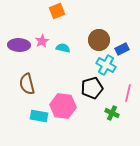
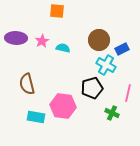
orange square: rotated 28 degrees clockwise
purple ellipse: moved 3 px left, 7 px up
cyan rectangle: moved 3 px left, 1 px down
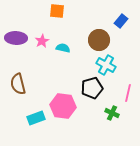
blue rectangle: moved 1 px left, 28 px up; rotated 24 degrees counterclockwise
brown semicircle: moved 9 px left
cyan rectangle: moved 1 px down; rotated 30 degrees counterclockwise
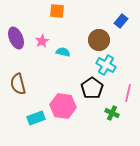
purple ellipse: rotated 65 degrees clockwise
cyan semicircle: moved 4 px down
black pentagon: rotated 20 degrees counterclockwise
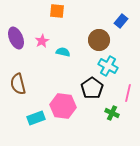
cyan cross: moved 2 px right, 1 px down
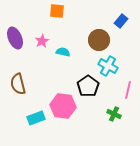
purple ellipse: moved 1 px left
black pentagon: moved 4 px left, 2 px up
pink line: moved 3 px up
green cross: moved 2 px right, 1 px down
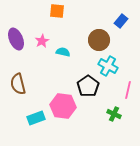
purple ellipse: moved 1 px right, 1 px down
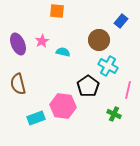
purple ellipse: moved 2 px right, 5 px down
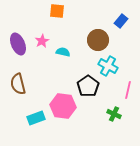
brown circle: moved 1 px left
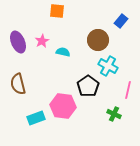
purple ellipse: moved 2 px up
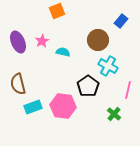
orange square: rotated 28 degrees counterclockwise
green cross: rotated 16 degrees clockwise
cyan rectangle: moved 3 px left, 11 px up
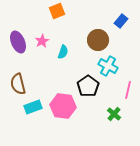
cyan semicircle: rotated 96 degrees clockwise
